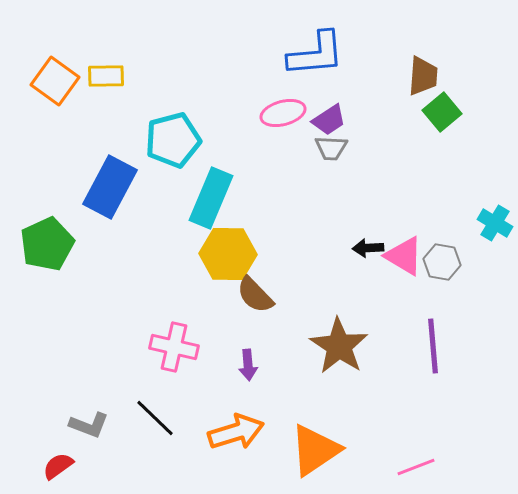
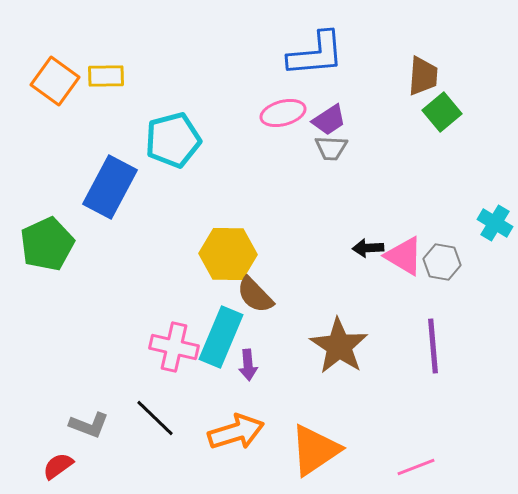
cyan rectangle: moved 10 px right, 139 px down
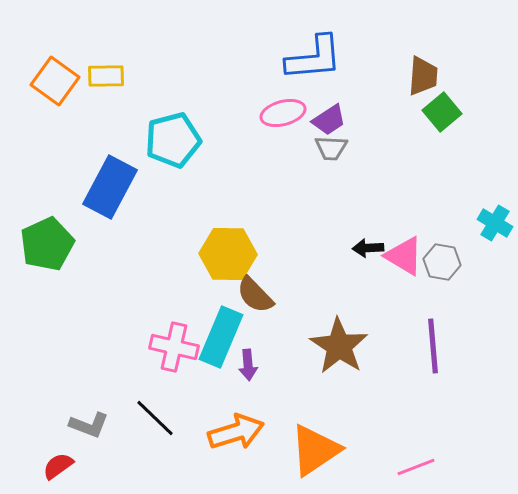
blue L-shape: moved 2 px left, 4 px down
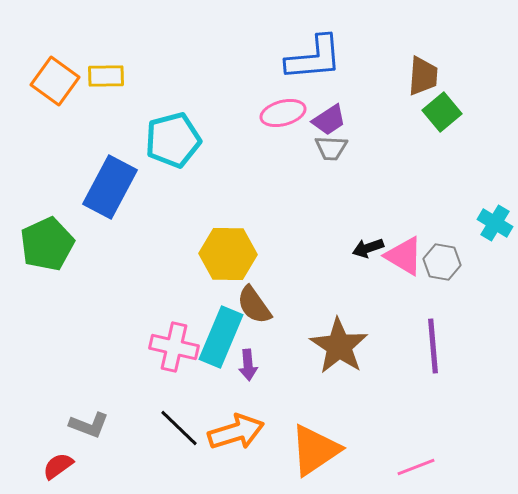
black arrow: rotated 16 degrees counterclockwise
brown semicircle: moved 1 px left, 10 px down; rotated 9 degrees clockwise
black line: moved 24 px right, 10 px down
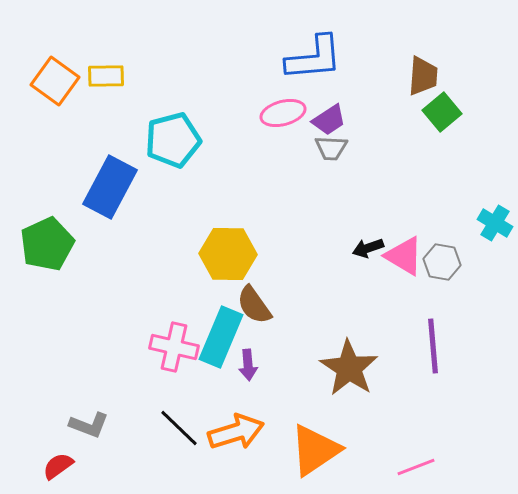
brown star: moved 10 px right, 22 px down
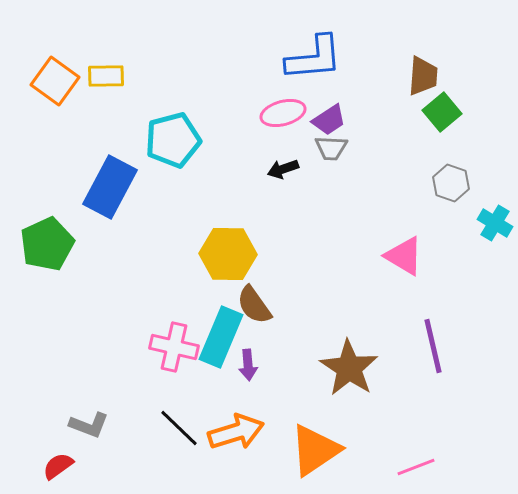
black arrow: moved 85 px left, 79 px up
gray hexagon: moved 9 px right, 79 px up; rotated 9 degrees clockwise
purple line: rotated 8 degrees counterclockwise
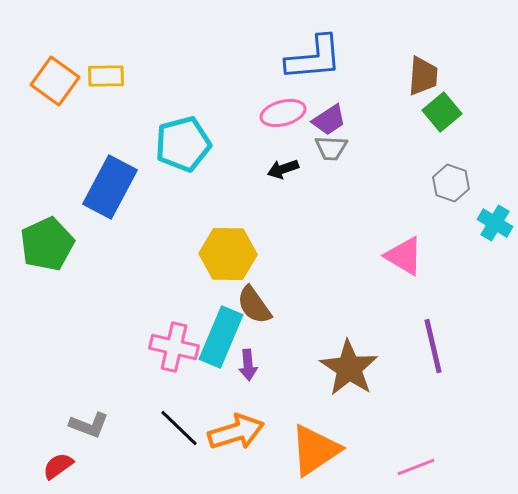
cyan pentagon: moved 10 px right, 4 px down
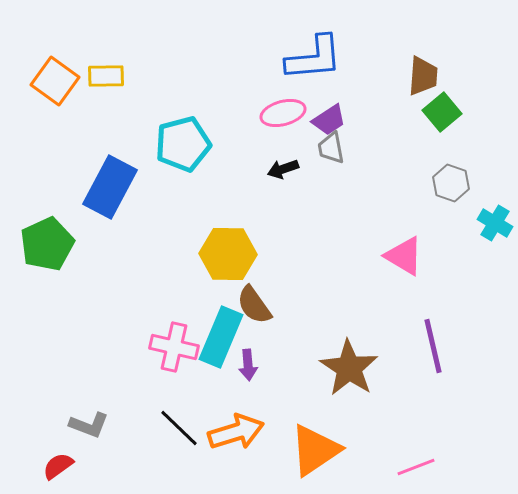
gray trapezoid: rotated 76 degrees clockwise
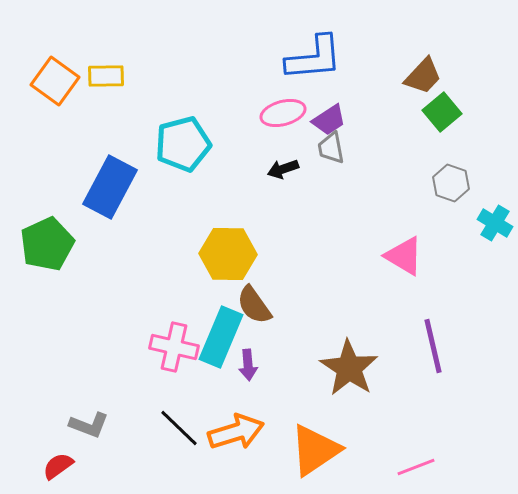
brown trapezoid: rotated 39 degrees clockwise
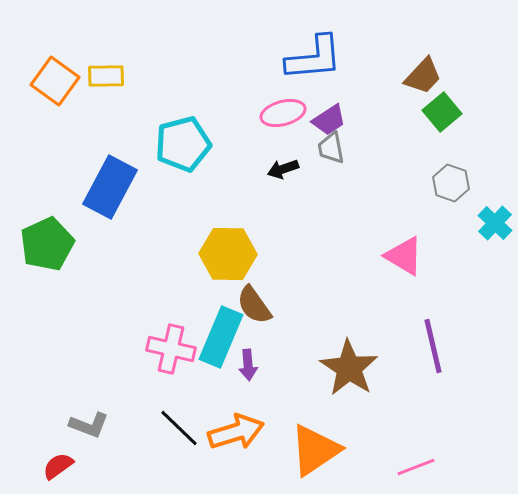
cyan cross: rotated 12 degrees clockwise
pink cross: moved 3 px left, 2 px down
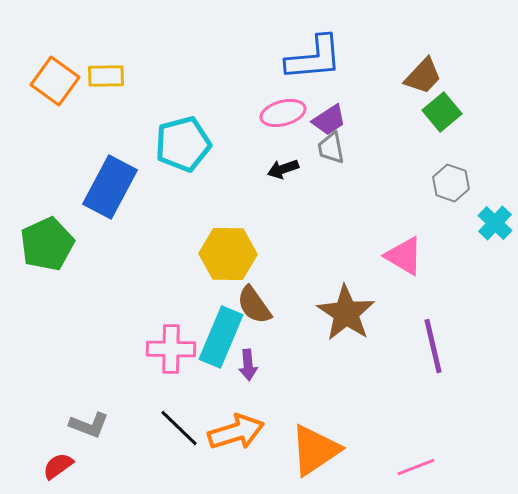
pink cross: rotated 12 degrees counterclockwise
brown star: moved 3 px left, 55 px up
